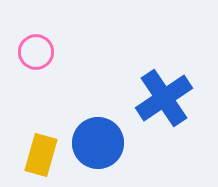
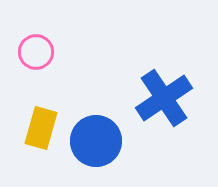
blue circle: moved 2 px left, 2 px up
yellow rectangle: moved 27 px up
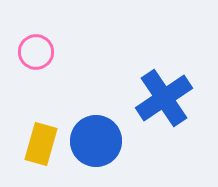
yellow rectangle: moved 16 px down
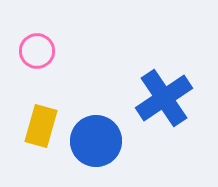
pink circle: moved 1 px right, 1 px up
yellow rectangle: moved 18 px up
